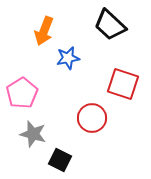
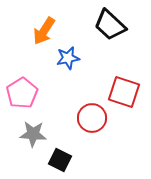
orange arrow: rotated 12 degrees clockwise
red square: moved 1 px right, 8 px down
gray star: rotated 12 degrees counterclockwise
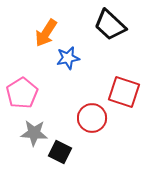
orange arrow: moved 2 px right, 2 px down
gray star: moved 1 px right, 1 px up
black square: moved 8 px up
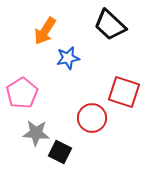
orange arrow: moved 1 px left, 2 px up
gray star: moved 2 px right
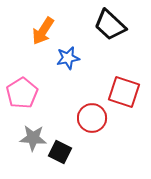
orange arrow: moved 2 px left
gray star: moved 3 px left, 5 px down
